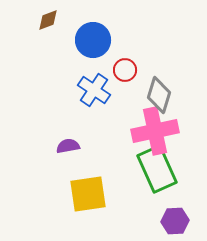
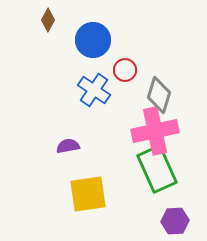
brown diamond: rotated 40 degrees counterclockwise
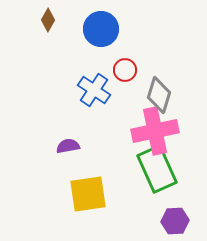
blue circle: moved 8 px right, 11 px up
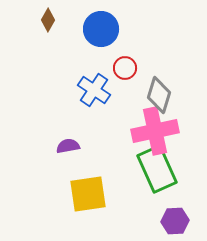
red circle: moved 2 px up
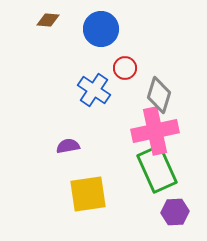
brown diamond: rotated 65 degrees clockwise
purple hexagon: moved 9 px up
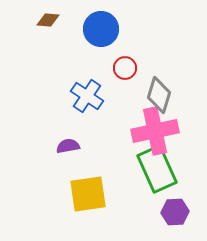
blue cross: moved 7 px left, 6 px down
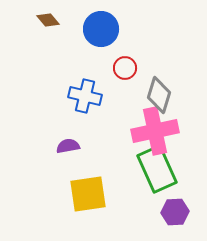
brown diamond: rotated 45 degrees clockwise
blue cross: moved 2 px left; rotated 20 degrees counterclockwise
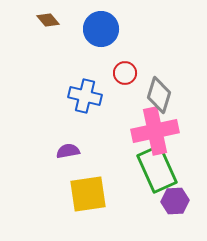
red circle: moved 5 px down
purple semicircle: moved 5 px down
purple hexagon: moved 11 px up
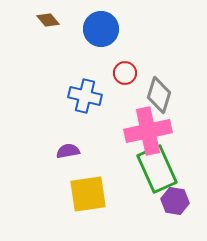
pink cross: moved 7 px left
purple hexagon: rotated 12 degrees clockwise
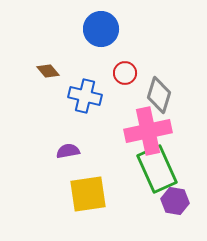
brown diamond: moved 51 px down
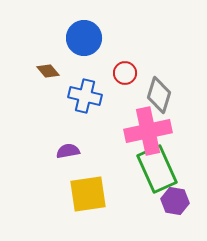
blue circle: moved 17 px left, 9 px down
